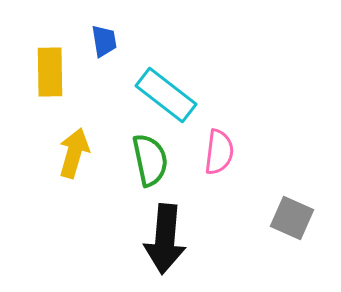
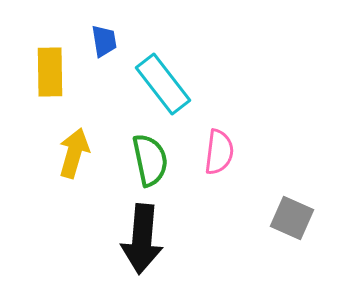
cyan rectangle: moved 3 px left, 11 px up; rotated 14 degrees clockwise
black arrow: moved 23 px left
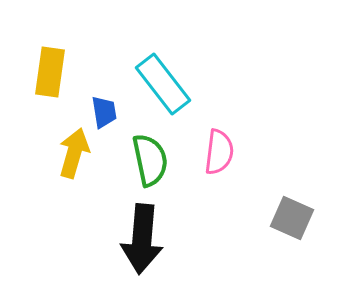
blue trapezoid: moved 71 px down
yellow rectangle: rotated 9 degrees clockwise
